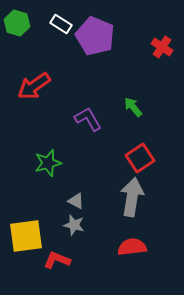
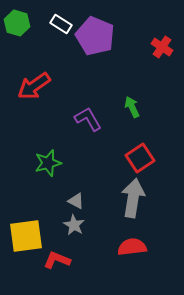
green arrow: moved 1 px left; rotated 15 degrees clockwise
gray arrow: moved 1 px right, 1 px down
gray star: rotated 15 degrees clockwise
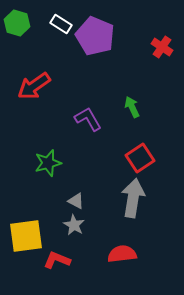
red semicircle: moved 10 px left, 7 px down
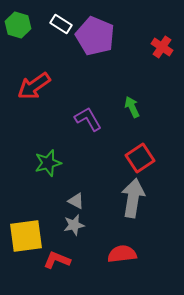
green hexagon: moved 1 px right, 2 px down
gray star: rotated 30 degrees clockwise
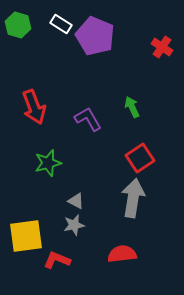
red arrow: moved 21 px down; rotated 76 degrees counterclockwise
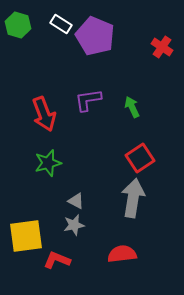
red arrow: moved 10 px right, 7 px down
purple L-shape: moved 19 px up; rotated 68 degrees counterclockwise
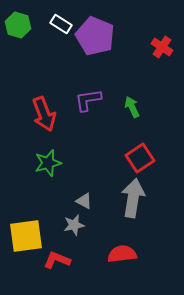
gray triangle: moved 8 px right
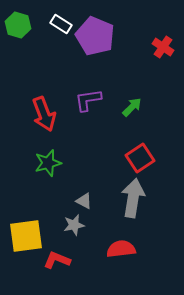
red cross: moved 1 px right
green arrow: rotated 70 degrees clockwise
red semicircle: moved 1 px left, 5 px up
